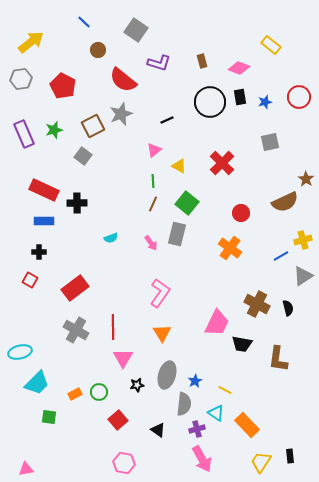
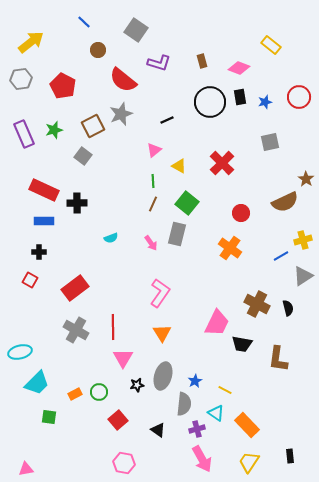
gray ellipse at (167, 375): moved 4 px left, 1 px down
yellow trapezoid at (261, 462): moved 12 px left
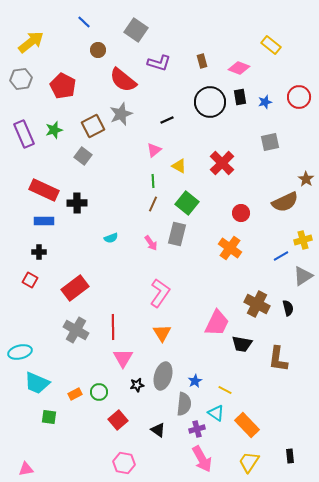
cyan trapezoid at (37, 383): rotated 68 degrees clockwise
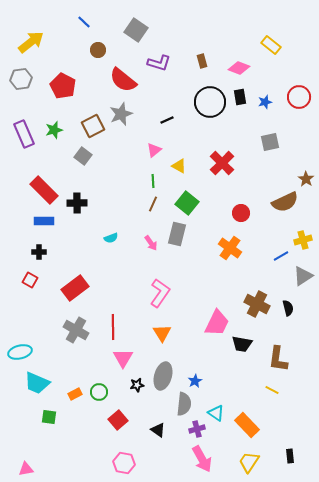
red rectangle at (44, 190): rotated 20 degrees clockwise
yellow line at (225, 390): moved 47 px right
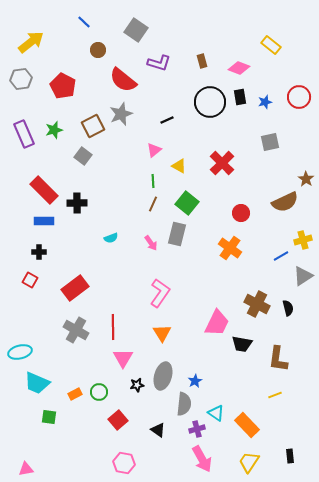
yellow line at (272, 390): moved 3 px right, 5 px down; rotated 48 degrees counterclockwise
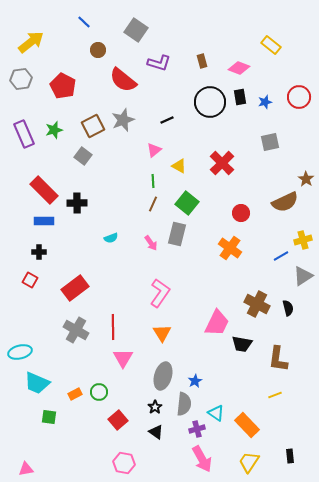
gray star at (121, 114): moved 2 px right, 6 px down
black star at (137, 385): moved 18 px right, 22 px down; rotated 24 degrees counterclockwise
black triangle at (158, 430): moved 2 px left, 2 px down
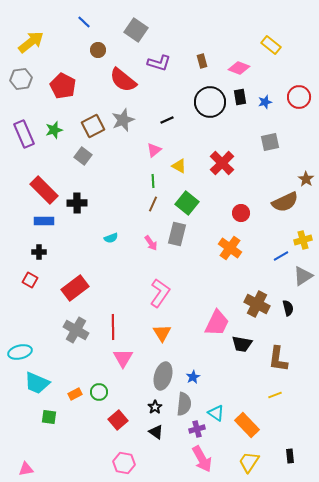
blue star at (195, 381): moved 2 px left, 4 px up
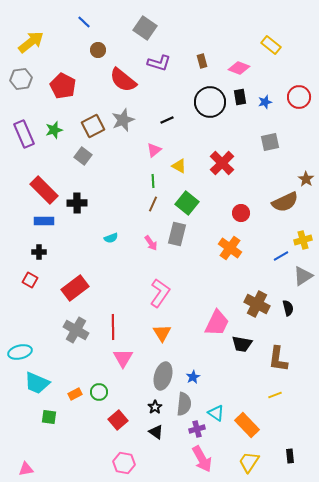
gray square at (136, 30): moved 9 px right, 2 px up
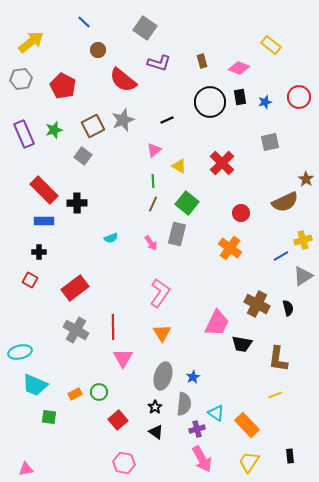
cyan trapezoid at (37, 383): moved 2 px left, 2 px down
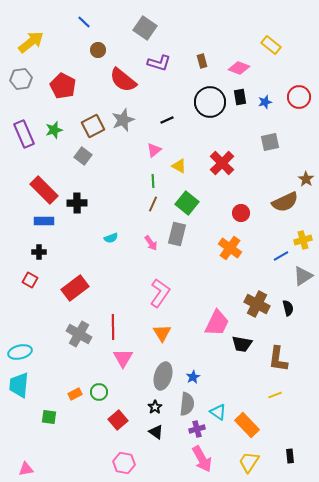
gray cross at (76, 330): moved 3 px right, 4 px down
cyan trapezoid at (35, 385): moved 16 px left; rotated 72 degrees clockwise
gray semicircle at (184, 404): moved 3 px right
cyan triangle at (216, 413): moved 2 px right, 1 px up
